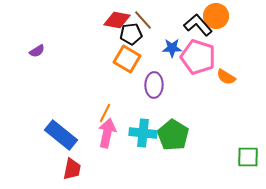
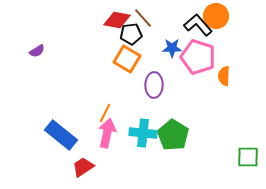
brown line: moved 2 px up
orange semicircle: moved 2 px left, 1 px up; rotated 60 degrees clockwise
red trapezoid: moved 11 px right, 2 px up; rotated 135 degrees counterclockwise
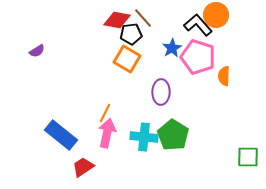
orange circle: moved 1 px up
blue star: rotated 30 degrees counterclockwise
purple ellipse: moved 7 px right, 7 px down
cyan cross: moved 1 px right, 4 px down
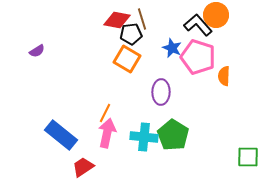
brown line: moved 1 px left, 1 px down; rotated 25 degrees clockwise
blue star: rotated 18 degrees counterclockwise
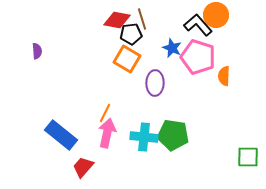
purple semicircle: rotated 63 degrees counterclockwise
purple ellipse: moved 6 px left, 9 px up
green pentagon: rotated 24 degrees counterclockwise
red trapezoid: rotated 15 degrees counterclockwise
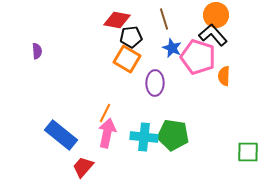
brown line: moved 22 px right
black L-shape: moved 15 px right, 10 px down
black pentagon: moved 3 px down
green square: moved 5 px up
